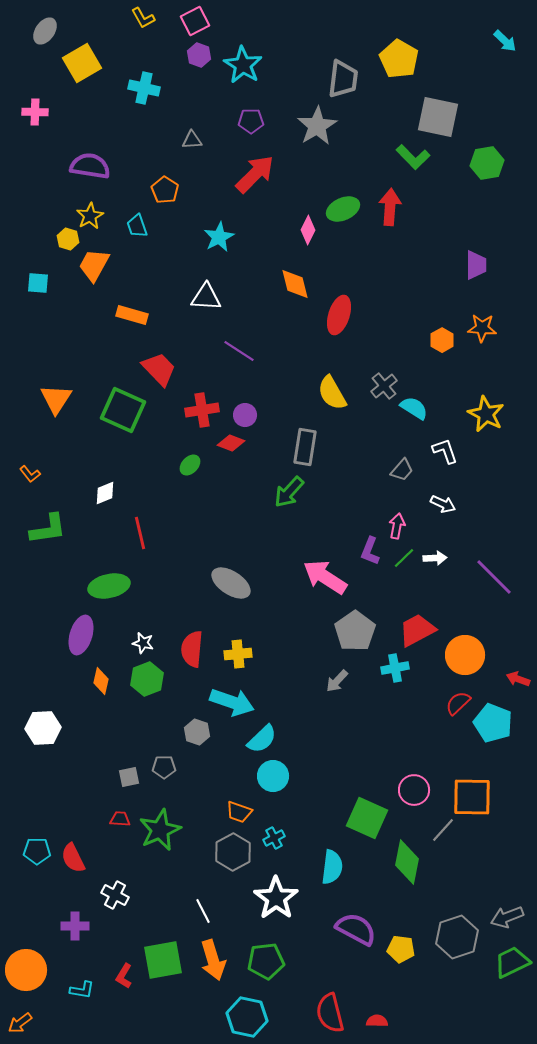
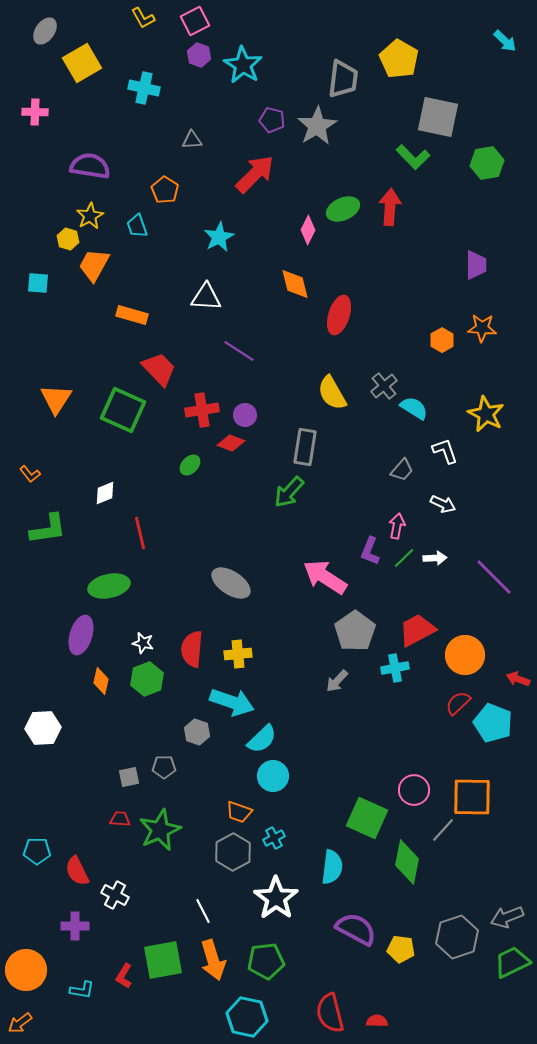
purple pentagon at (251, 121): moved 21 px right, 1 px up; rotated 15 degrees clockwise
red semicircle at (73, 858): moved 4 px right, 13 px down
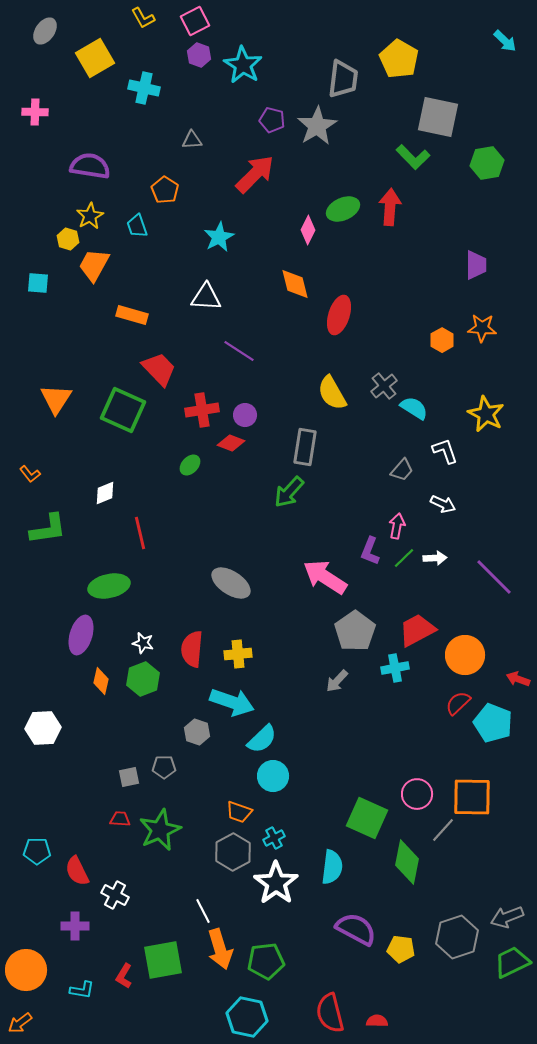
yellow square at (82, 63): moved 13 px right, 5 px up
green hexagon at (147, 679): moved 4 px left
pink circle at (414, 790): moved 3 px right, 4 px down
white star at (276, 898): moved 15 px up
orange arrow at (213, 960): moved 7 px right, 11 px up
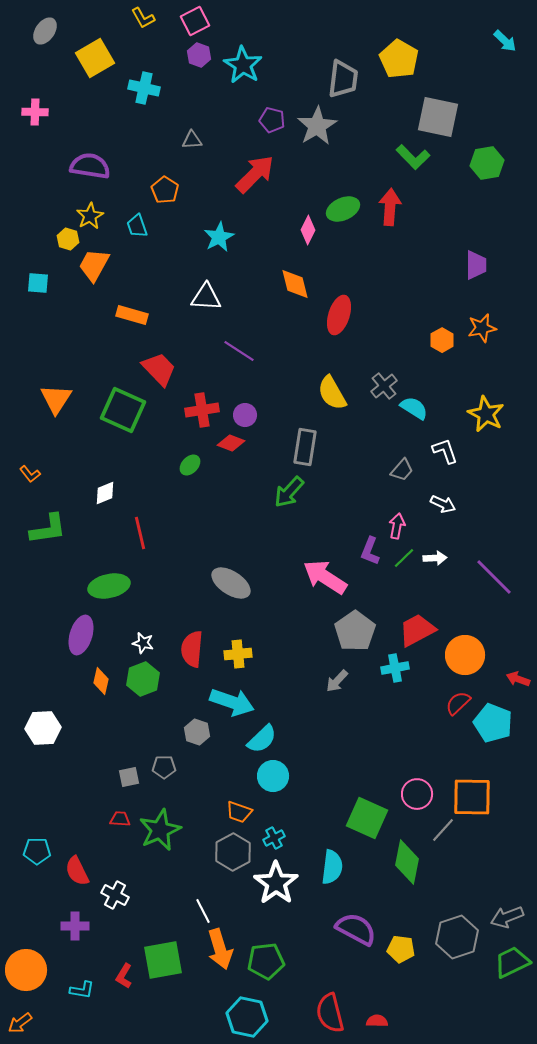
orange star at (482, 328): rotated 16 degrees counterclockwise
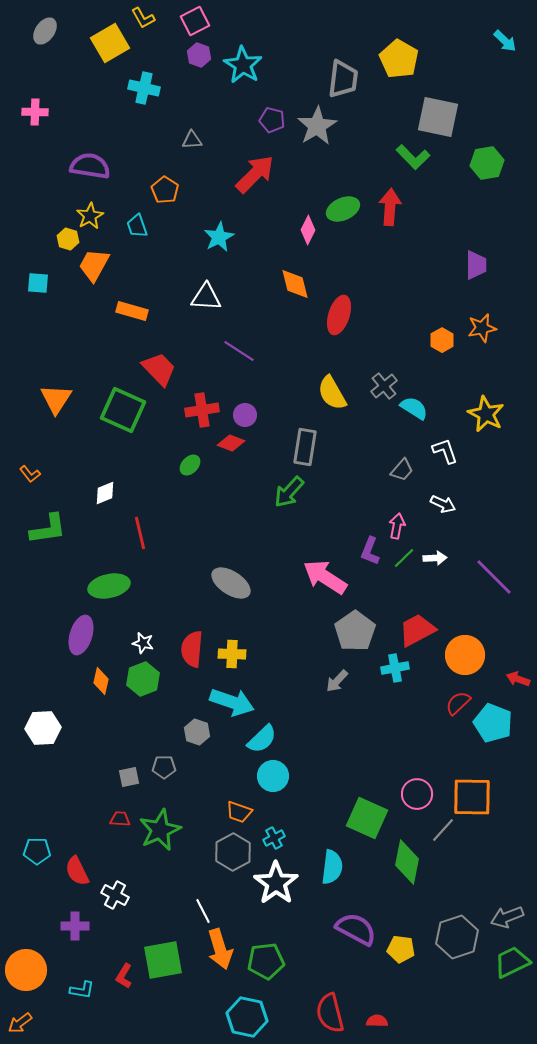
yellow square at (95, 58): moved 15 px right, 15 px up
orange rectangle at (132, 315): moved 4 px up
yellow cross at (238, 654): moved 6 px left; rotated 8 degrees clockwise
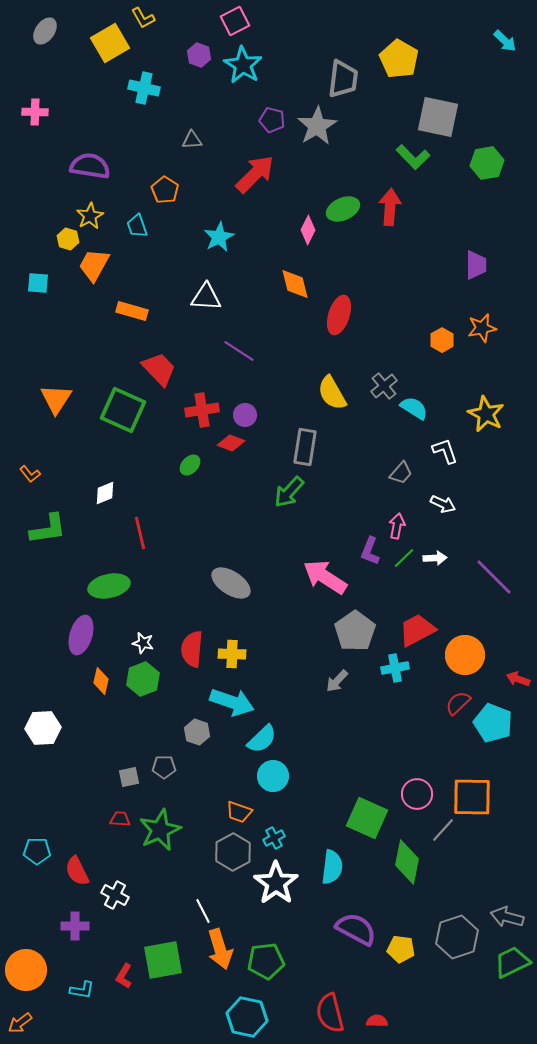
pink square at (195, 21): moved 40 px right
gray trapezoid at (402, 470): moved 1 px left, 3 px down
gray arrow at (507, 917): rotated 36 degrees clockwise
